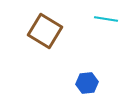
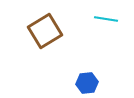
brown square: rotated 28 degrees clockwise
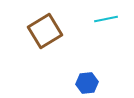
cyan line: rotated 20 degrees counterclockwise
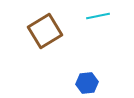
cyan line: moved 8 px left, 3 px up
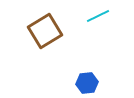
cyan line: rotated 15 degrees counterclockwise
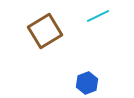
blue hexagon: rotated 15 degrees counterclockwise
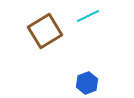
cyan line: moved 10 px left
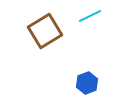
cyan line: moved 2 px right
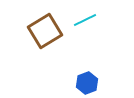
cyan line: moved 5 px left, 4 px down
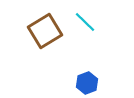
cyan line: moved 2 px down; rotated 70 degrees clockwise
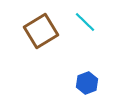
brown square: moved 4 px left
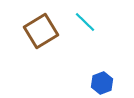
blue hexagon: moved 15 px right
